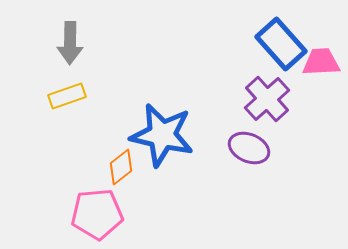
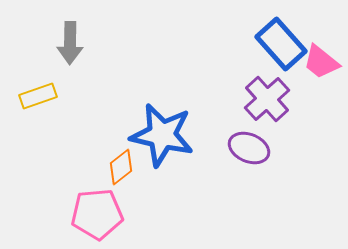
pink trapezoid: rotated 138 degrees counterclockwise
yellow rectangle: moved 29 px left
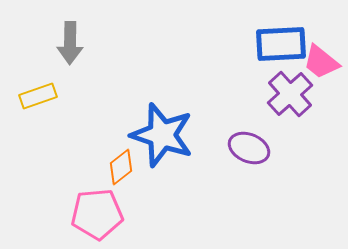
blue rectangle: rotated 51 degrees counterclockwise
purple cross: moved 23 px right, 5 px up
blue star: rotated 6 degrees clockwise
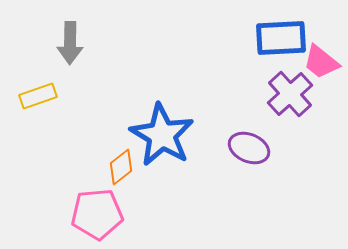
blue rectangle: moved 6 px up
blue star: rotated 12 degrees clockwise
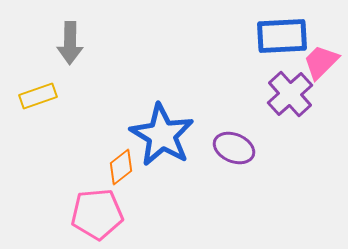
blue rectangle: moved 1 px right, 2 px up
pink trapezoid: rotated 96 degrees clockwise
purple ellipse: moved 15 px left
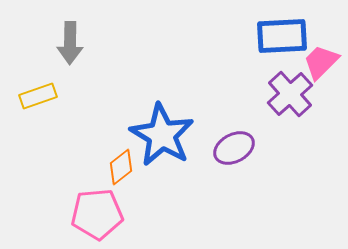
purple ellipse: rotated 51 degrees counterclockwise
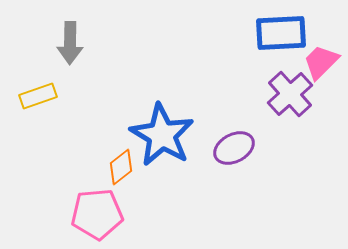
blue rectangle: moved 1 px left, 3 px up
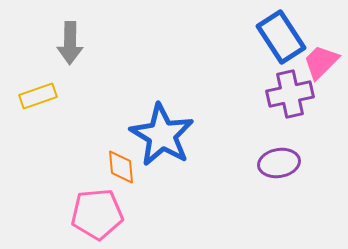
blue rectangle: moved 4 px down; rotated 60 degrees clockwise
purple cross: rotated 30 degrees clockwise
purple ellipse: moved 45 px right, 15 px down; rotated 18 degrees clockwise
orange diamond: rotated 57 degrees counterclockwise
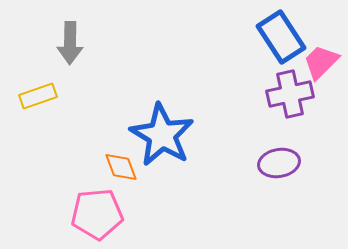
orange diamond: rotated 15 degrees counterclockwise
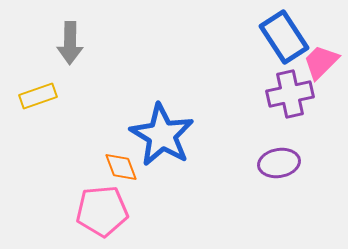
blue rectangle: moved 3 px right
pink pentagon: moved 5 px right, 3 px up
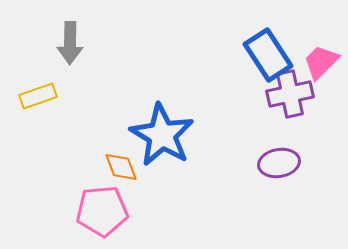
blue rectangle: moved 16 px left, 18 px down
